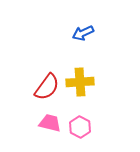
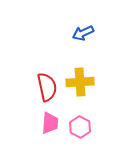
red semicircle: rotated 48 degrees counterclockwise
pink trapezoid: rotated 80 degrees clockwise
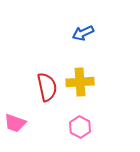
pink trapezoid: moved 35 px left; rotated 105 degrees clockwise
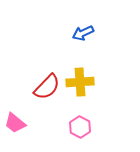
red semicircle: rotated 56 degrees clockwise
pink trapezoid: rotated 20 degrees clockwise
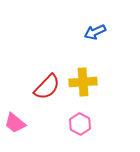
blue arrow: moved 12 px right, 1 px up
yellow cross: moved 3 px right
pink hexagon: moved 3 px up
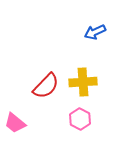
red semicircle: moved 1 px left, 1 px up
pink hexagon: moved 5 px up
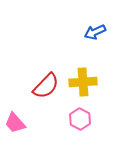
pink trapezoid: rotated 10 degrees clockwise
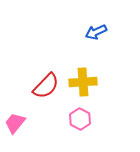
blue arrow: moved 1 px right
pink trapezoid: rotated 80 degrees clockwise
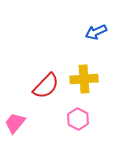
yellow cross: moved 1 px right, 3 px up
pink hexagon: moved 2 px left
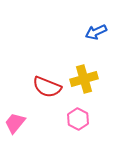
yellow cross: rotated 12 degrees counterclockwise
red semicircle: moved 1 px right, 1 px down; rotated 68 degrees clockwise
